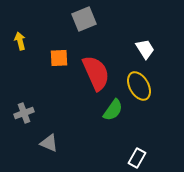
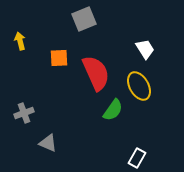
gray triangle: moved 1 px left
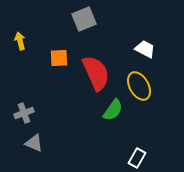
white trapezoid: rotated 30 degrees counterclockwise
gray triangle: moved 14 px left
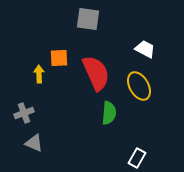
gray square: moved 4 px right; rotated 30 degrees clockwise
yellow arrow: moved 19 px right, 33 px down; rotated 12 degrees clockwise
green semicircle: moved 4 px left, 3 px down; rotated 30 degrees counterclockwise
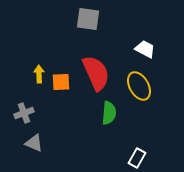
orange square: moved 2 px right, 24 px down
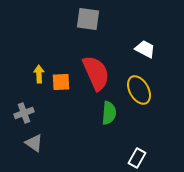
yellow ellipse: moved 4 px down
gray triangle: rotated 12 degrees clockwise
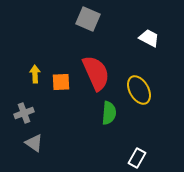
gray square: rotated 15 degrees clockwise
white trapezoid: moved 4 px right, 11 px up
yellow arrow: moved 4 px left
